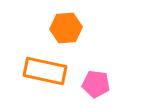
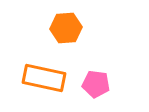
orange rectangle: moved 1 px left, 7 px down
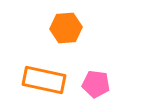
orange rectangle: moved 2 px down
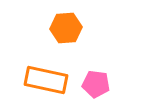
orange rectangle: moved 2 px right
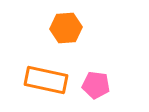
pink pentagon: moved 1 px down
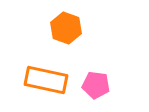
orange hexagon: rotated 24 degrees clockwise
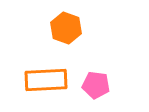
orange rectangle: rotated 15 degrees counterclockwise
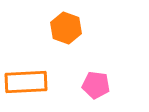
orange rectangle: moved 20 px left, 2 px down
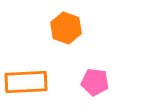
pink pentagon: moved 1 px left, 3 px up
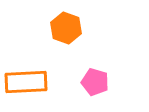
pink pentagon: rotated 8 degrees clockwise
